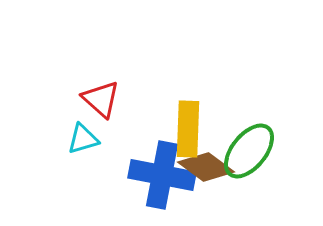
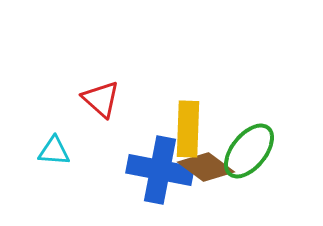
cyan triangle: moved 29 px left, 12 px down; rotated 20 degrees clockwise
blue cross: moved 2 px left, 5 px up
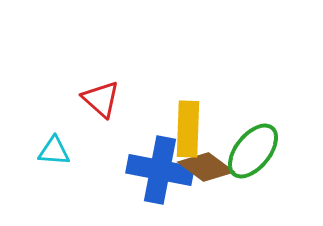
green ellipse: moved 4 px right
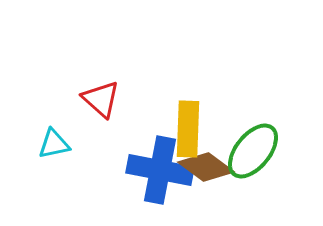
cyan triangle: moved 7 px up; rotated 16 degrees counterclockwise
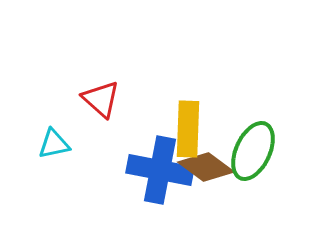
green ellipse: rotated 14 degrees counterclockwise
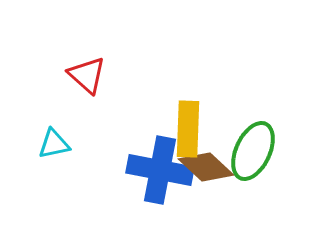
red triangle: moved 14 px left, 24 px up
brown diamond: rotated 6 degrees clockwise
